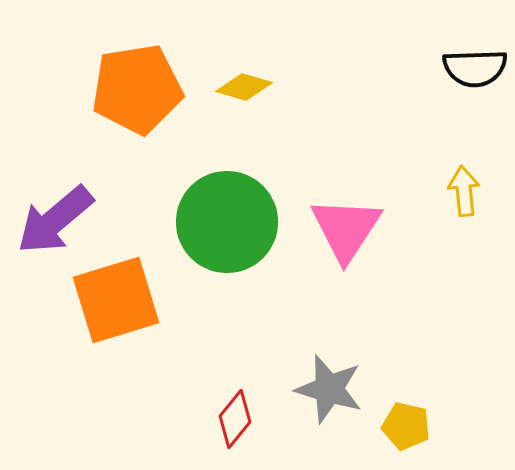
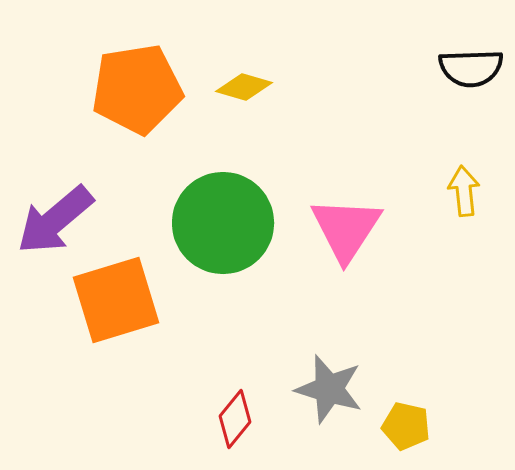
black semicircle: moved 4 px left
green circle: moved 4 px left, 1 px down
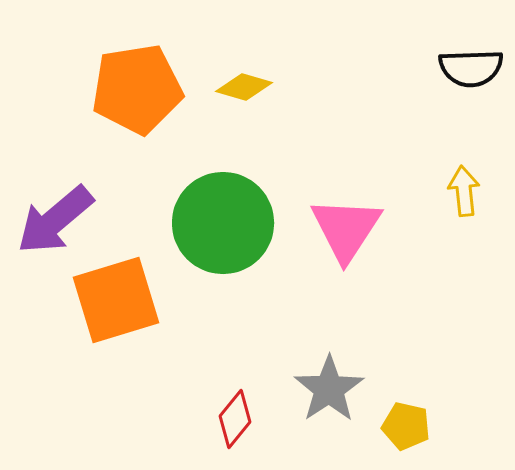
gray star: rotated 22 degrees clockwise
